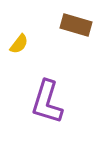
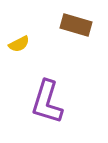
yellow semicircle: rotated 25 degrees clockwise
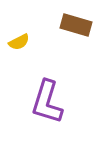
yellow semicircle: moved 2 px up
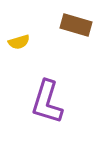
yellow semicircle: rotated 10 degrees clockwise
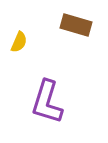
yellow semicircle: rotated 50 degrees counterclockwise
